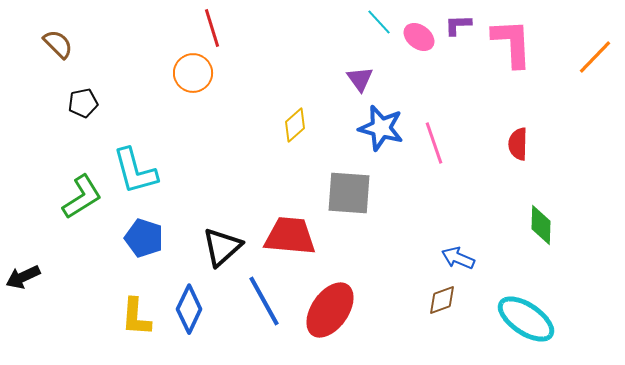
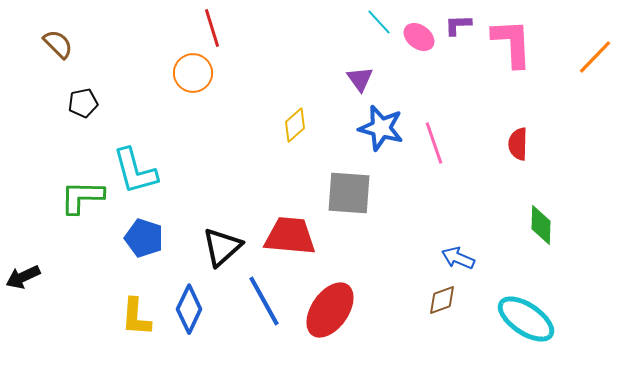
green L-shape: rotated 147 degrees counterclockwise
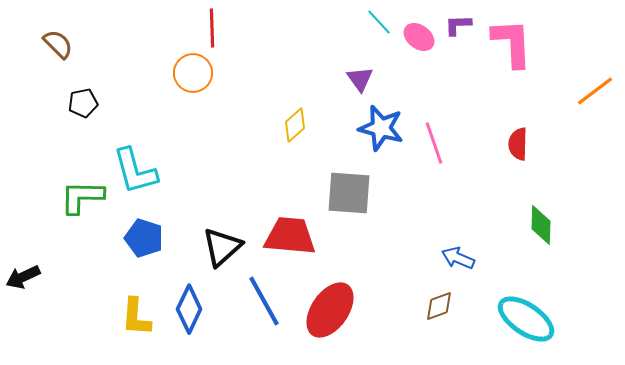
red line: rotated 15 degrees clockwise
orange line: moved 34 px down; rotated 9 degrees clockwise
brown diamond: moved 3 px left, 6 px down
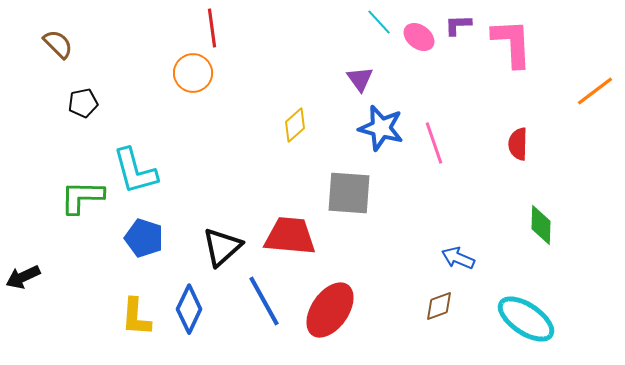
red line: rotated 6 degrees counterclockwise
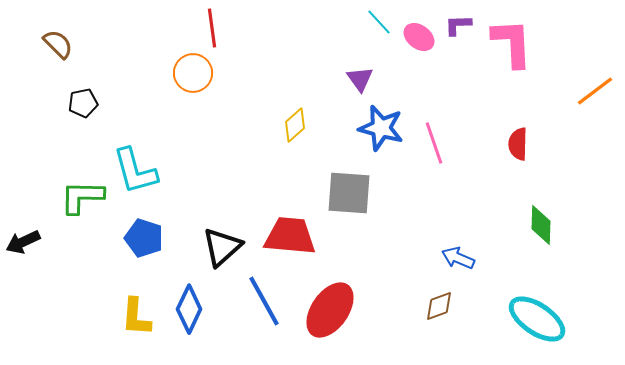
black arrow: moved 35 px up
cyan ellipse: moved 11 px right
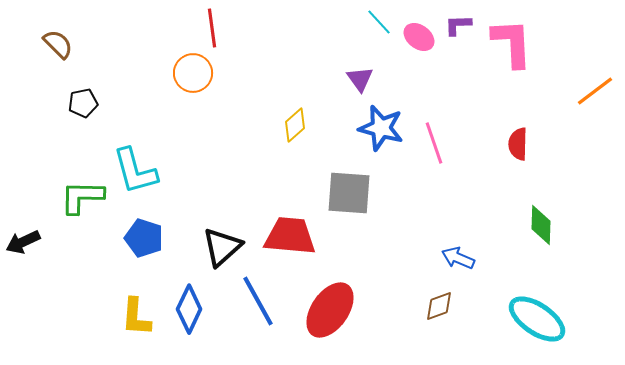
blue line: moved 6 px left
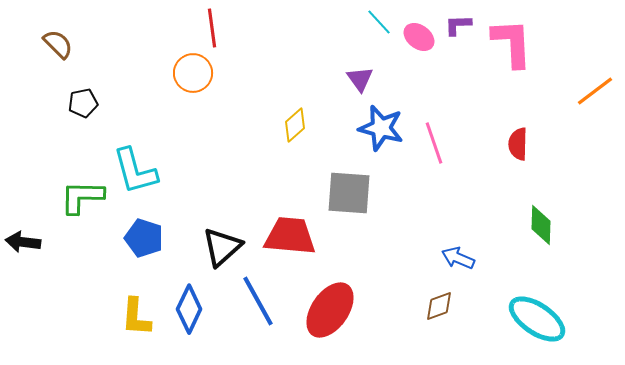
black arrow: rotated 32 degrees clockwise
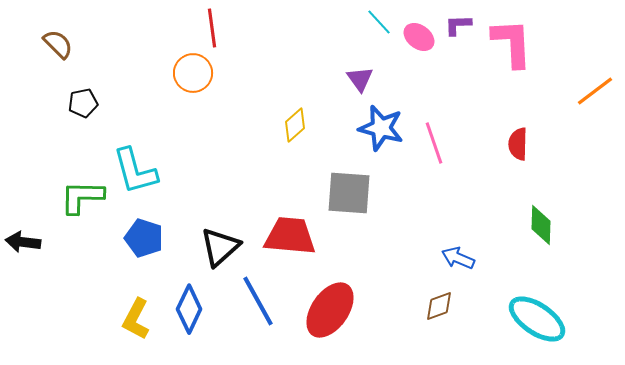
black triangle: moved 2 px left
yellow L-shape: moved 2 px down; rotated 24 degrees clockwise
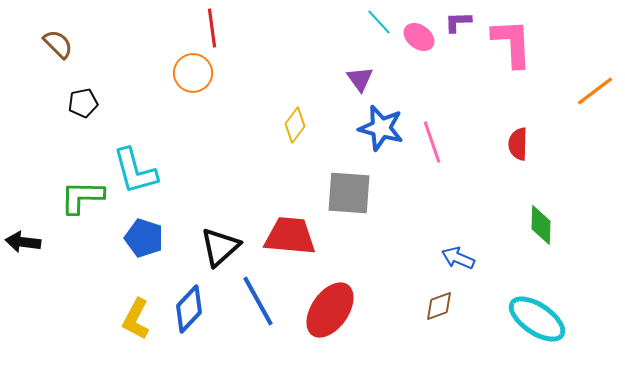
purple L-shape: moved 3 px up
yellow diamond: rotated 12 degrees counterclockwise
pink line: moved 2 px left, 1 px up
blue diamond: rotated 18 degrees clockwise
